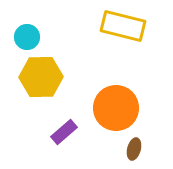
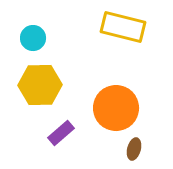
yellow rectangle: moved 1 px down
cyan circle: moved 6 px right, 1 px down
yellow hexagon: moved 1 px left, 8 px down
purple rectangle: moved 3 px left, 1 px down
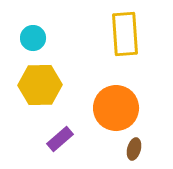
yellow rectangle: moved 2 px right, 7 px down; rotated 72 degrees clockwise
purple rectangle: moved 1 px left, 6 px down
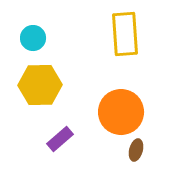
orange circle: moved 5 px right, 4 px down
brown ellipse: moved 2 px right, 1 px down
